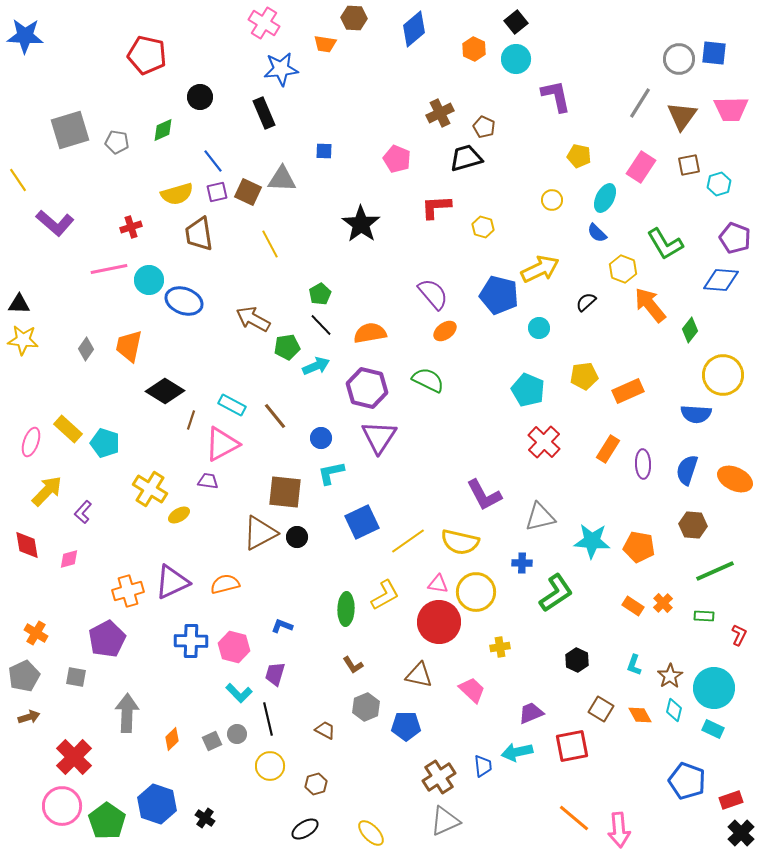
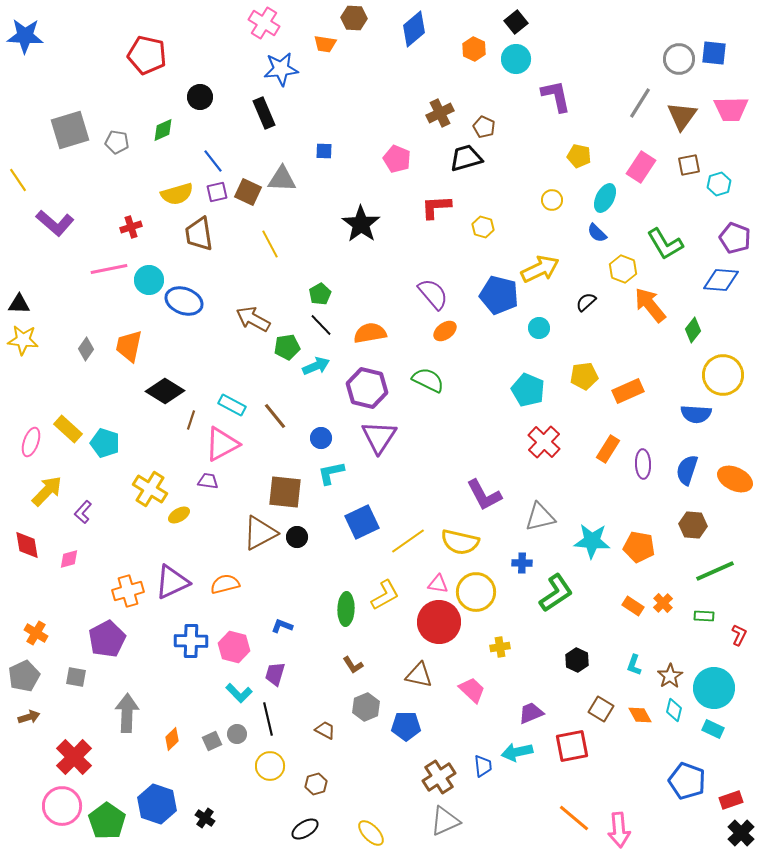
green diamond at (690, 330): moved 3 px right
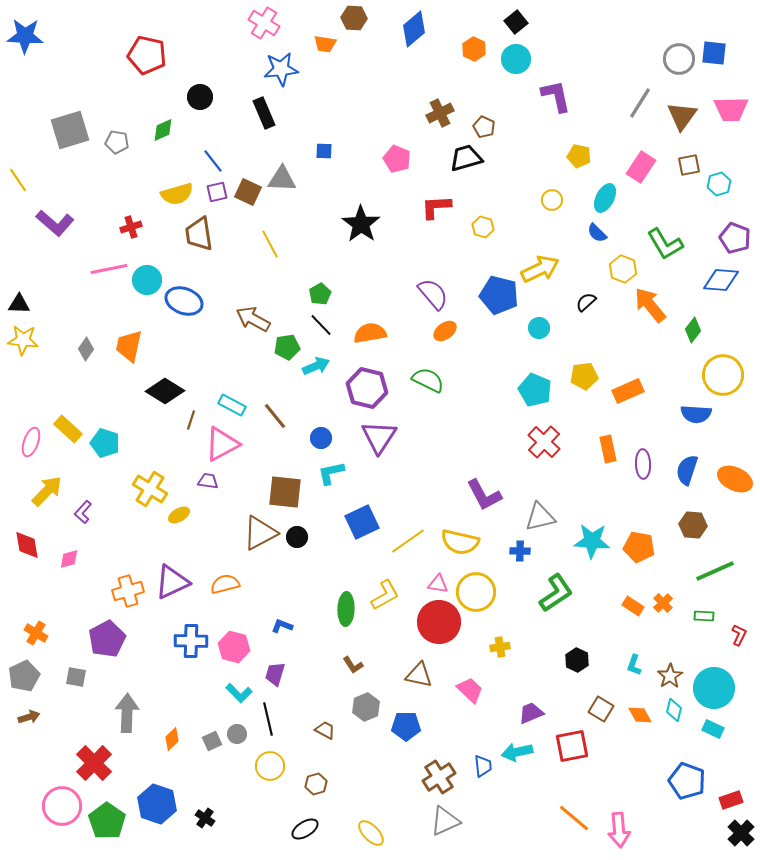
cyan circle at (149, 280): moved 2 px left
cyan pentagon at (528, 390): moved 7 px right
orange rectangle at (608, 449): rotated 44 degrees counterclockwise
blue cross at (522, 563): moved 2 px left, 12 px up
pink trapezoid at (472, 690): moved 2 px left
red cross at (74, 757): moved 20 px right, 6 px down
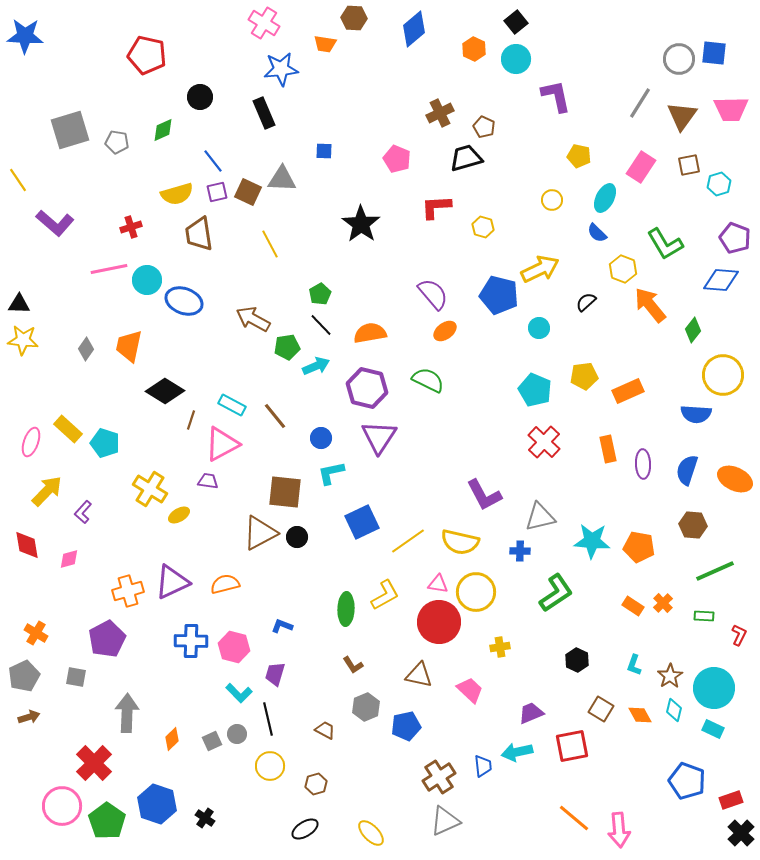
blue pentagon at (406, 726): rotated 12 degrees counterclockwise
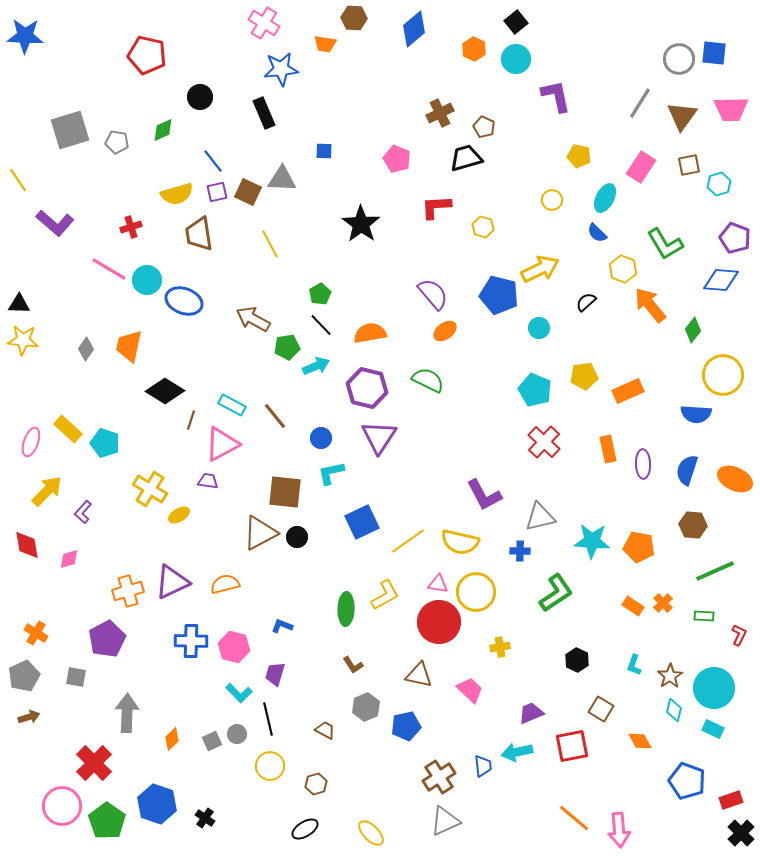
pink line at (109, 269): rotated 42 degrees clockwise
orange diamond at (640, 715): moved 26 px down
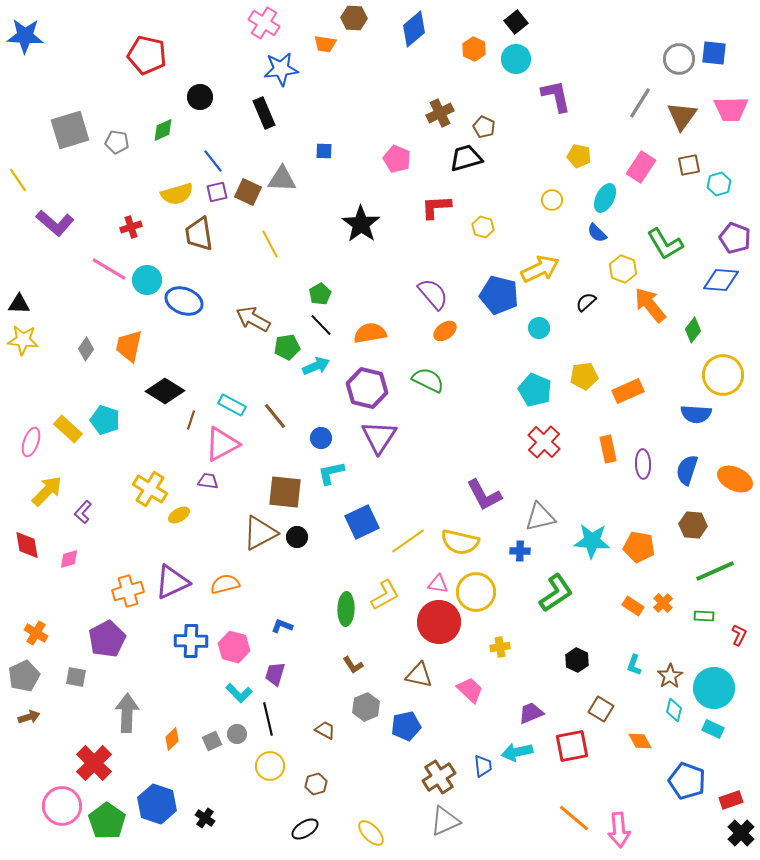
cyan pentagon at (105, 443): moved 23 px up
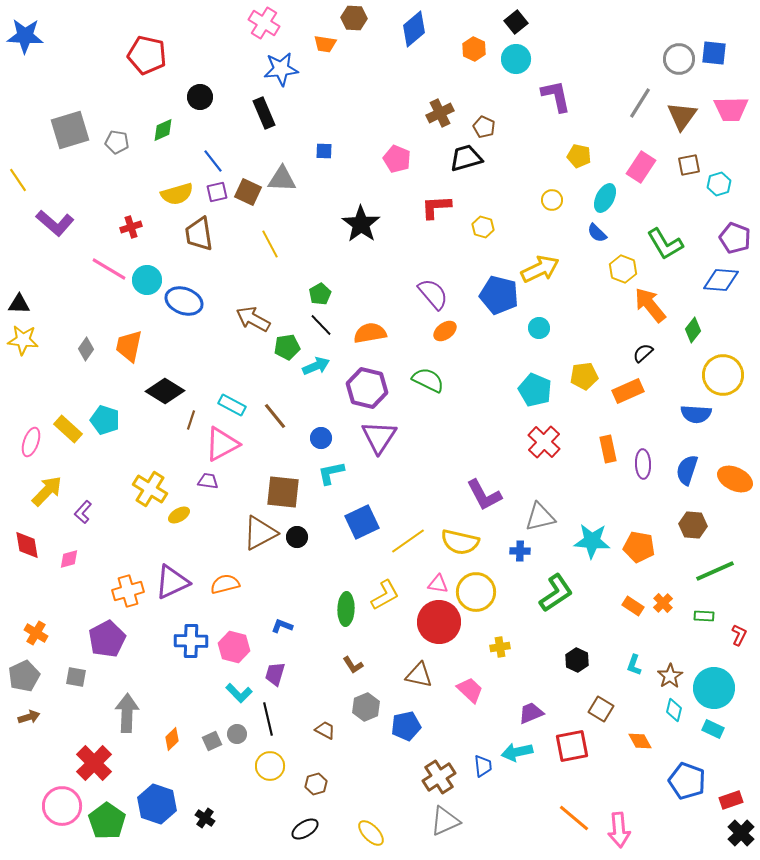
black semicircle at (586, 302): moved 57 px right, 51 px down
brown square at (285, 492): moved 2 px left
